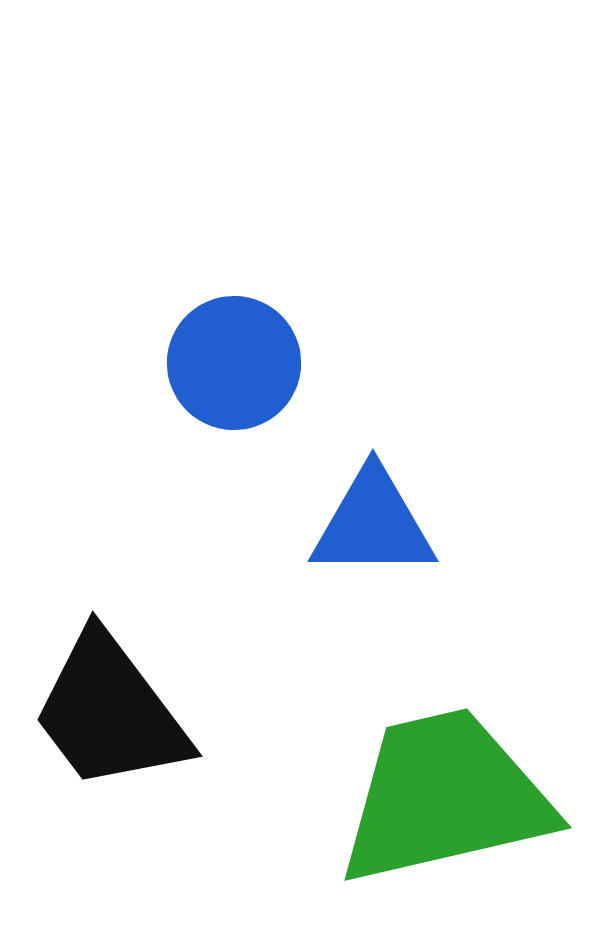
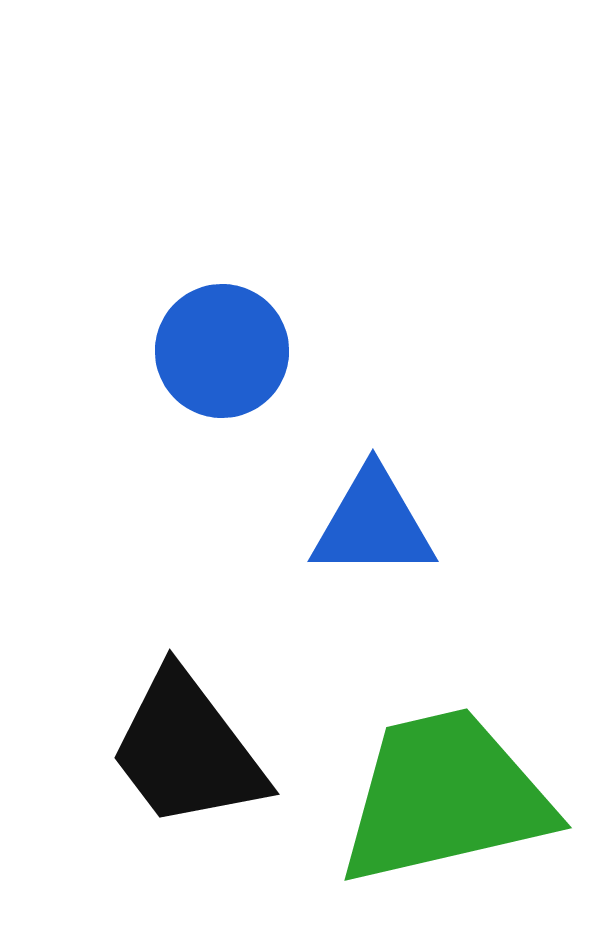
blue circle: moved 12 px left, 12 px up
black trapezoid: moved 77 px right, 38 px down
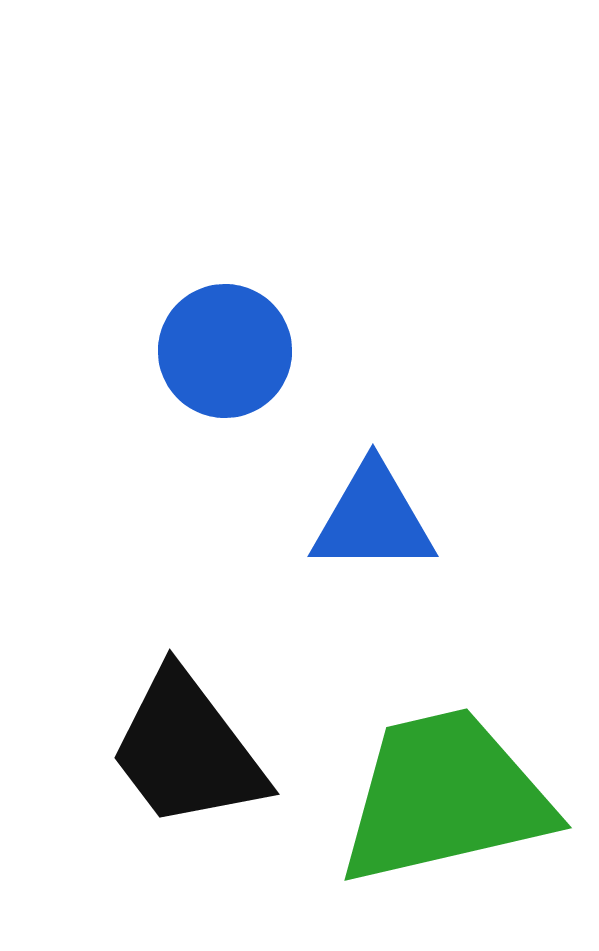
blue circle: moved 3 px right
blue triangle: moved 5 px up
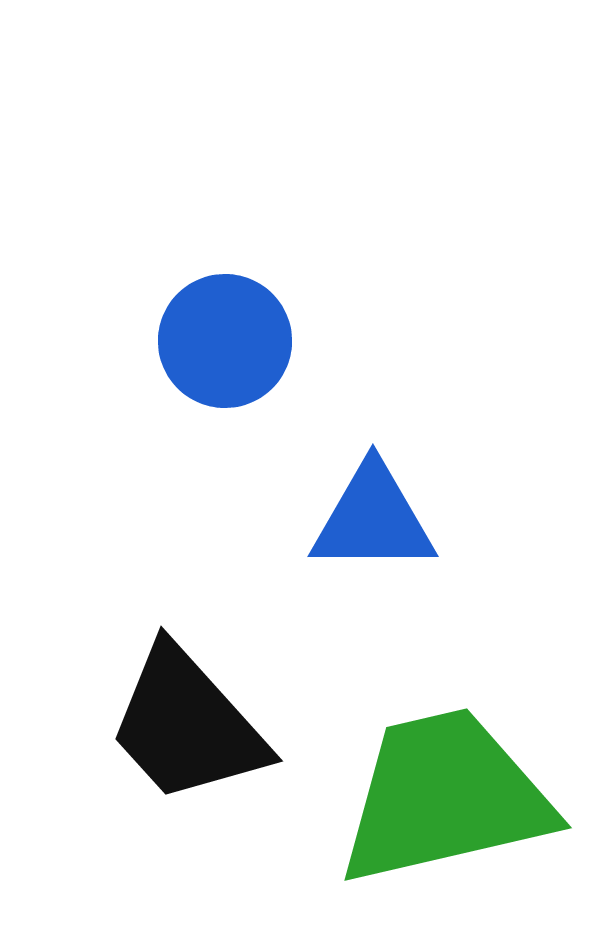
blue circle: moved 10 px up
black trapezoid: moved 25 px up; rotated 5 degrees counterclockwise
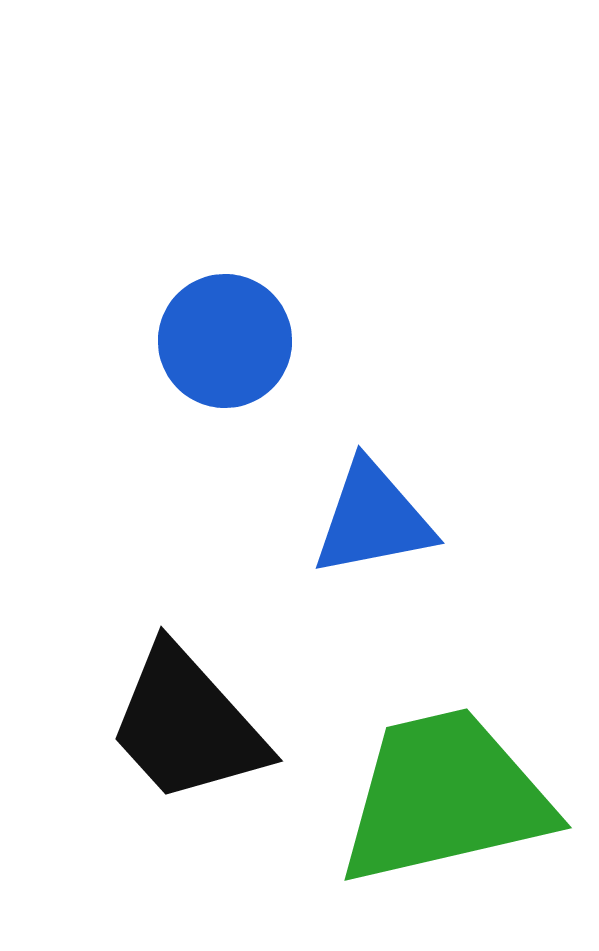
blue triangle: rotated 11 degrees counterclockwise
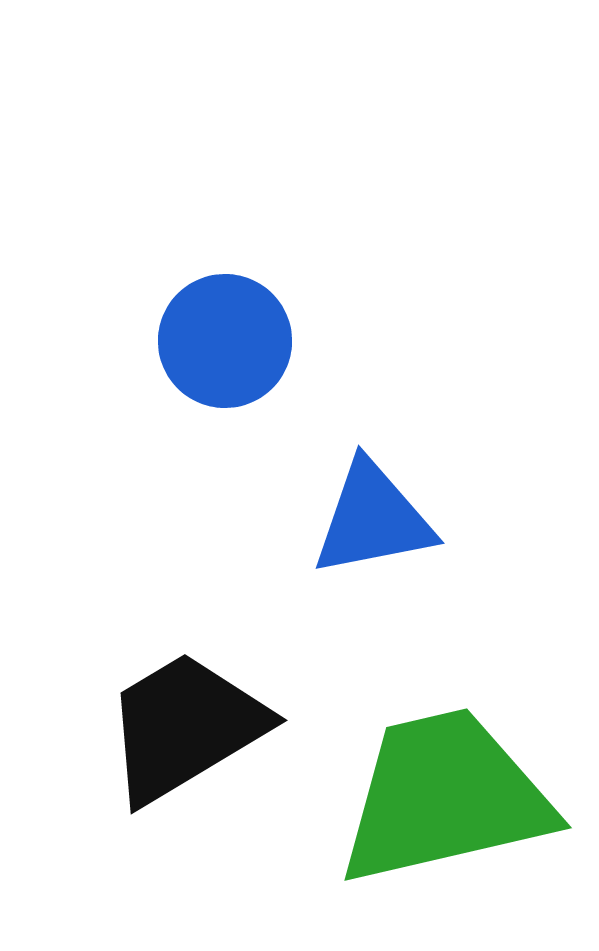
black trapezoid: moved 2 px left, 2 px down; rotated 101 degrees clockwise
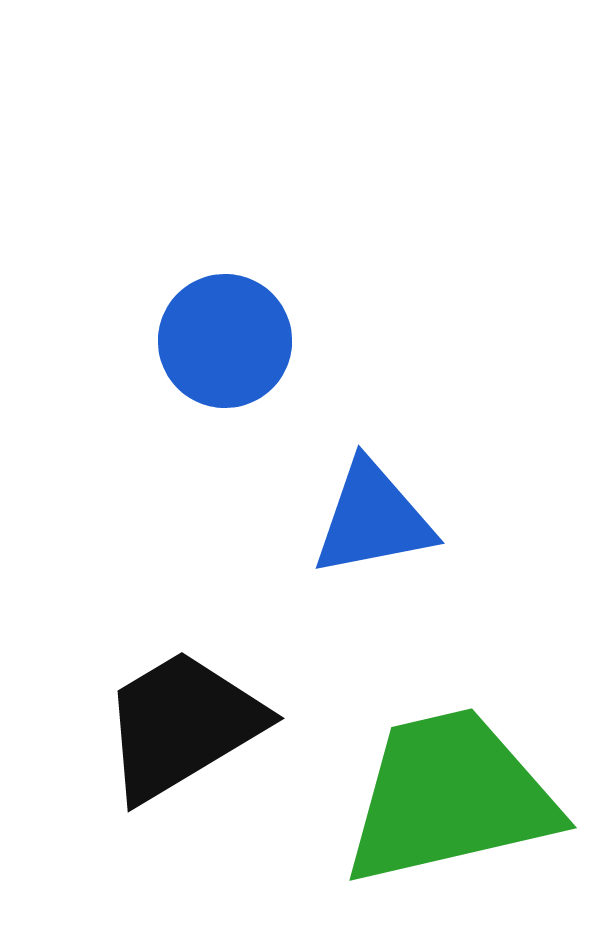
black trapezoid: moved 3 px left, 2 px up
green trapezoid: moved 5 px right
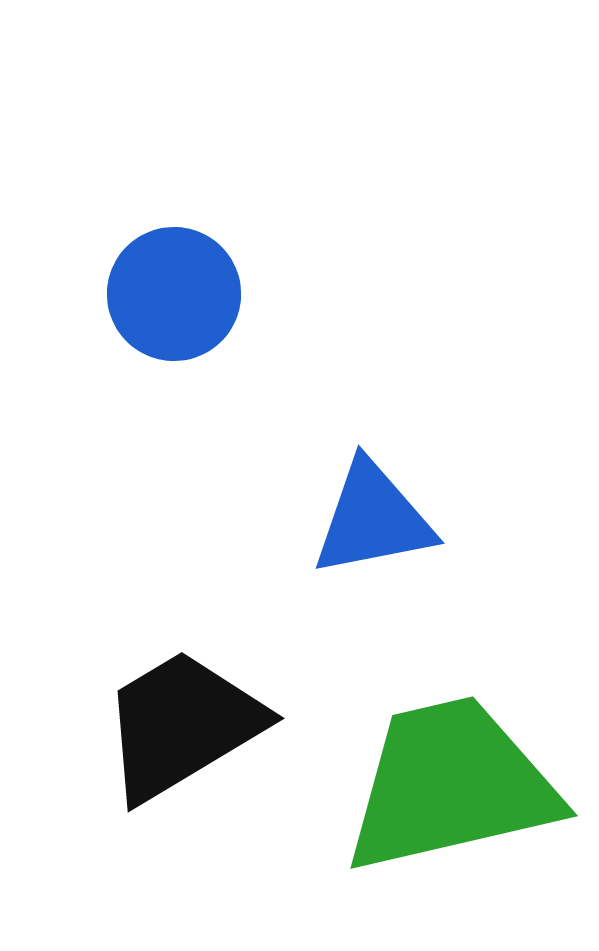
blue circle: moved 51 px left, 47 px up
green trapezoid: moved 1 px right, 12 px up
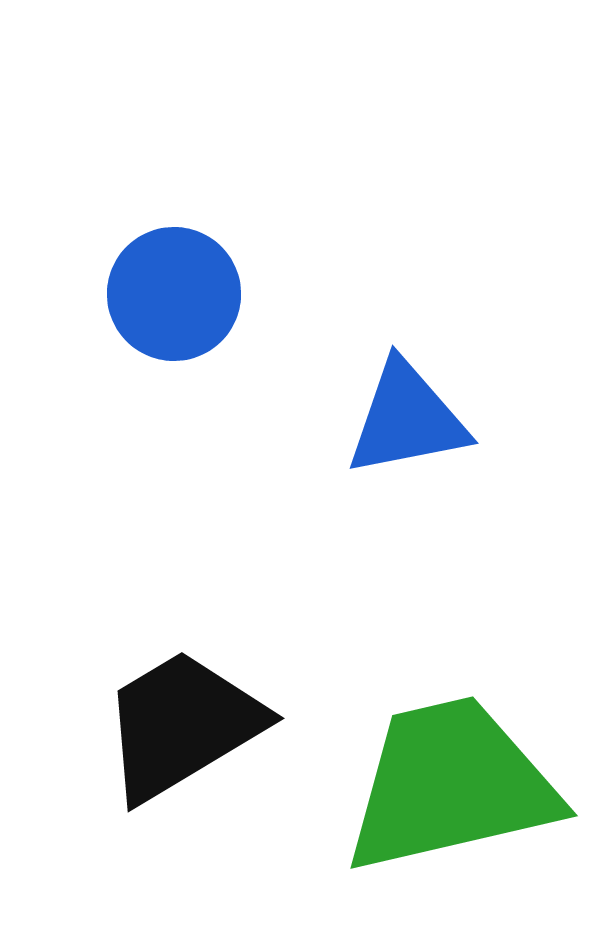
blue triangle: moved 34 px right, 100 px up
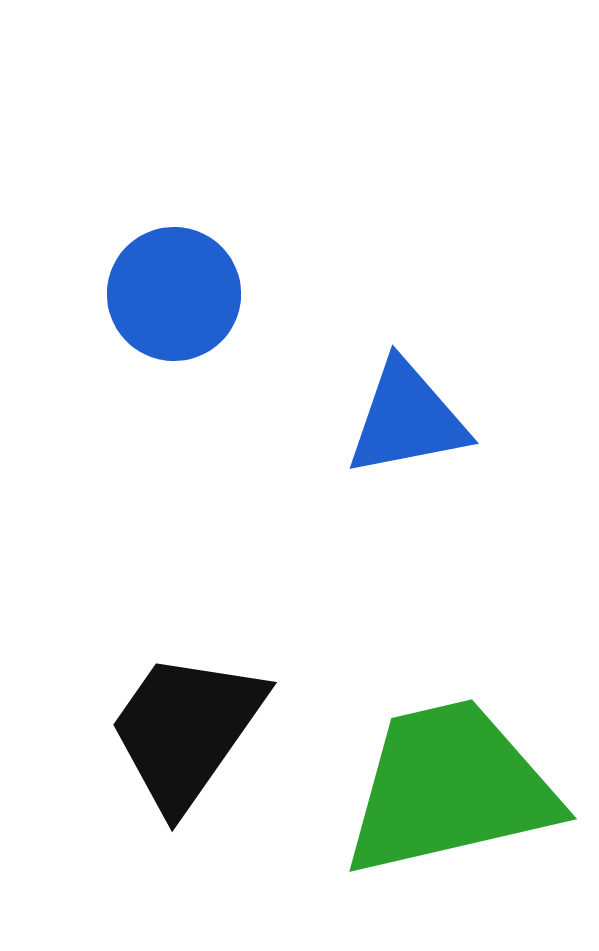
black trapezoid: moved 4 px right, 5 px down; rotated 24 degrees counterclockwise
green trapezoid: moved 1 px left, 3 px down
